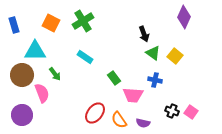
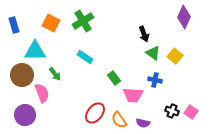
purple circle: moved 3 px right
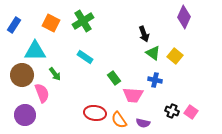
blue rectangle: rotated 49 degrees clockwise
red ellipse: rotated 60 degrees clockwise
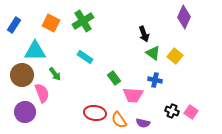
purple circle: moved 3 px up
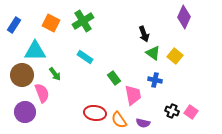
pink trapezoid: rotated 105 degrees counterclockwise
